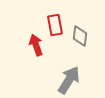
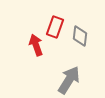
red rectangle: moved 2 px down; rotated 30 degrees clockwise
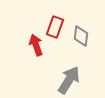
gray diamond: moved 1 px right
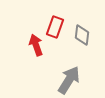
gray diamond: moved 1 px right, 1 px up
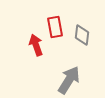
red rectangle: rotated 30 degrees counterclockwise
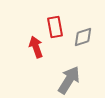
gray diamond: moved 1 px right, 2 px down; rotated 65 degrees clockwise
red arrow: moved 2 px down
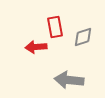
red arrow: rotated 75 degrees counterclockwise
gray arrow: rotated 116 degrees counterclockwise
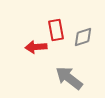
red rectangle: moved 1 px right, 3 px down
gray arrow: moved 2 px up; rotated 32 degrees clockwise
